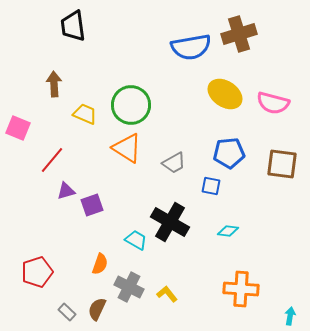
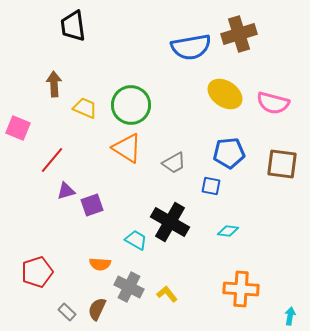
yellow trapezoid: moved 6 px up
orange semicircle: rotated 75 degrees clockwise
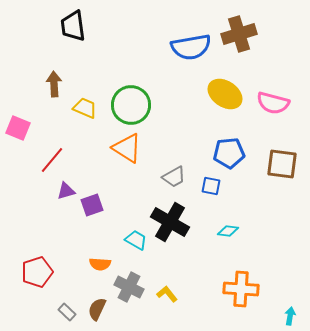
gray trapezoid: moved 14 px down
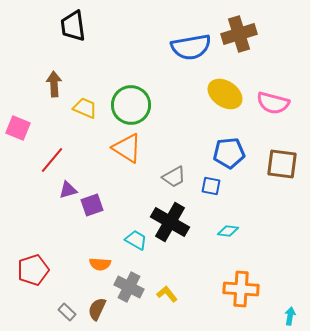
purple triangle: moved 2 px right, 1 px up
red pentagon: moved 4 px left, 2 px up
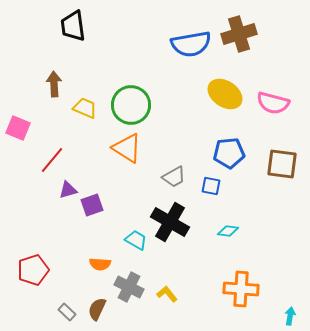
blue semicircle: moved 3 px up
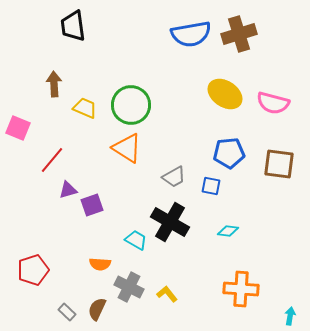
blue semicircle: moved 10 px up
brown square: moved 3 px left
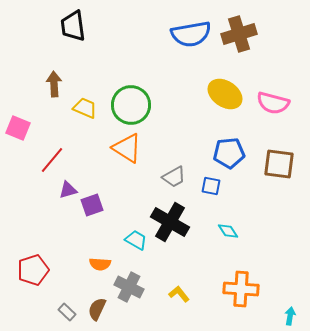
cyan diamond: rotated 50 degrees clockwise
yellow L-shape: moved 12 px right
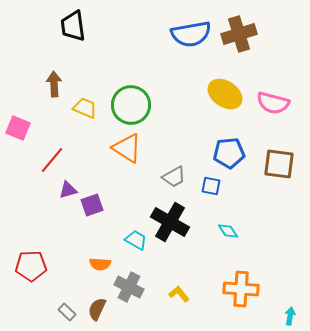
red pentagon: moved 2 px left, 4 px up; rotated 16 degrees clockwise
